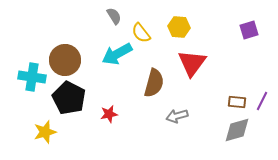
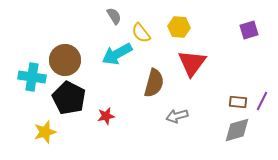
brown rectangle: moved 1 px right
red star: moved 3 px left, 2 px down
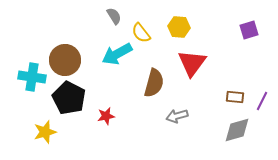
brown rectangle: moved 3 px left, 5 px up
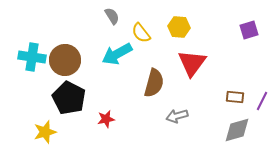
gray semicircle: moved 2 px left
cyan cross: moved 20 px up
red star: moved 3 px down
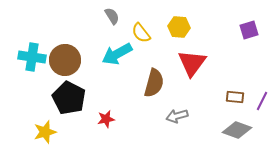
gray diamond: rotated 36 degrees clockwise
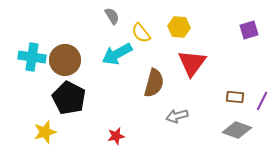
red star: moved 10 px right, 17 px down
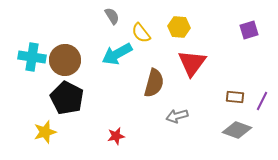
black pentagon: moved 2 px left
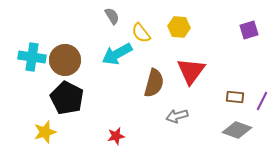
red triangle: moved 1 px left, 8 px down
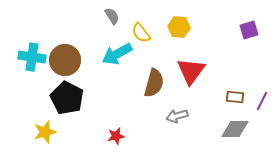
gray diamond: moved 2 px left, 1 px up; rotated 20 degrees counterclockwise
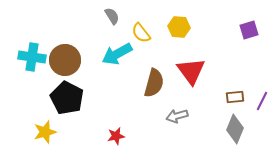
red triangle: rotated 12 degrees counterclockwise
brown rectangle: rotated 12 degrees counterclockwise
gray diamond: rotated 68 degrees counterclockwise
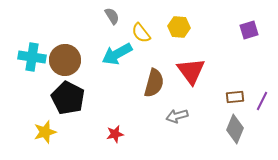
black pentagon: moved 1 px right
red star: moved 1 px left, 2 px up
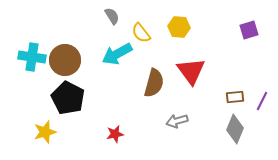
gray arrow: moved 5 px down
